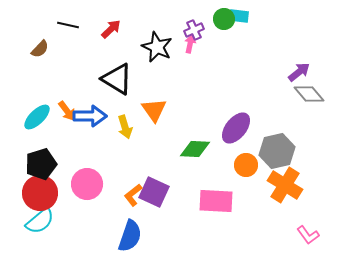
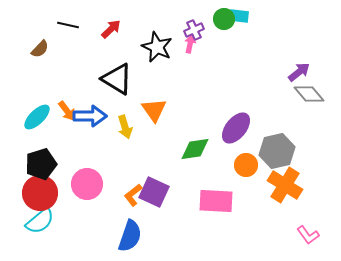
green diamond: rotated 12 degrees counterclockwise
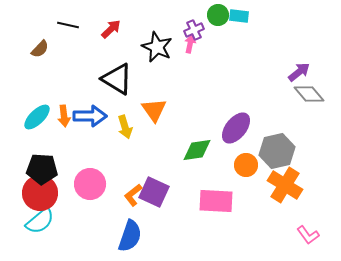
green circle: moved 6 px left, 4 px up
orange arrow: moved 3 px left, 5 px down; rotated 30 degrees clockwise
green diamond: moved 2 px right, 1 px down
black pentagon: moved 1 px right, 5 px down; rotated 20 degrees clockwise
pink circle: moved 3 px right
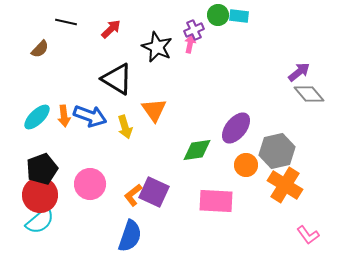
black line: moved 2 px left, 3 px up
blue arrow: rotated 20 degrees clockwise
black pentagon: rotated 24 degrees counterclockwise
red circle: moved 2 px down
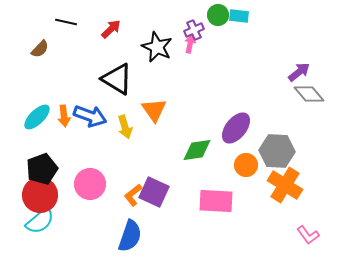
gray hexagon: rotated 16 degrees clockwise
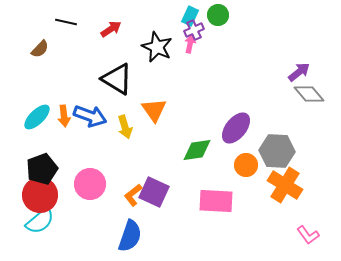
cyan rectangle: moved 49 px left; rotated 72 degrees counterclockwise
red arrow: rotated 10 degrees clockwise
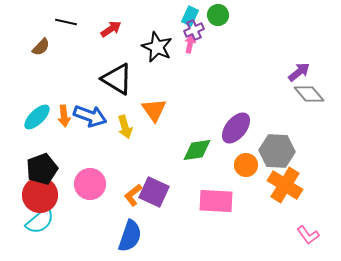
brown semicircle: moved 1 px right, 2 px up
